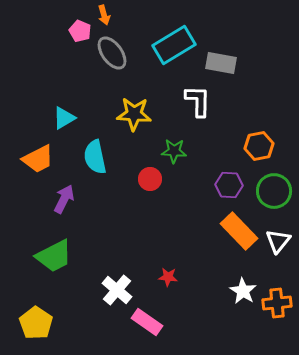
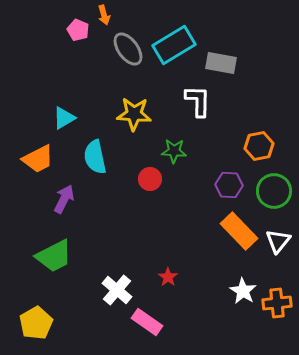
pink pentagon: moved 2 px left, 1 px up
gray ellipse: moved 16 px right, 4 px up
red star: rotated 30 degrees clockwise
yellow pentagon: rotated 8 degrees clockwise
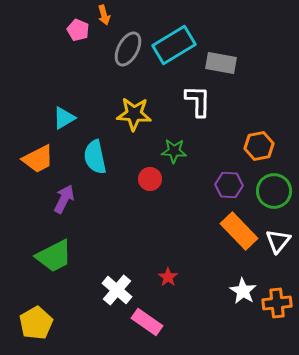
gray ellipse: rotated 64 degrees clockwise
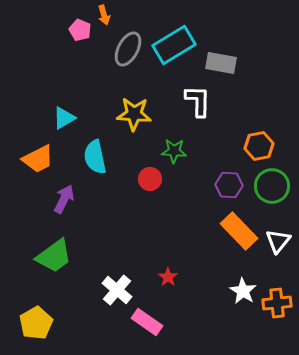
pink pentagon: moved 2 px right
green circle: moved 2 px left, 5 px up
green trapezoid: rotated 9 degrees counterclockwise
